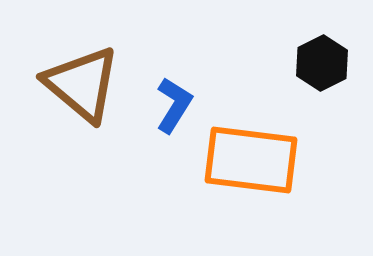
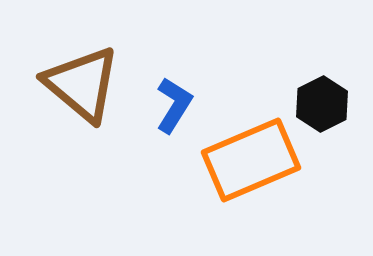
black hexagon: moved 41 px down
orange rectangle: rotated 30 degrees counterclockwise
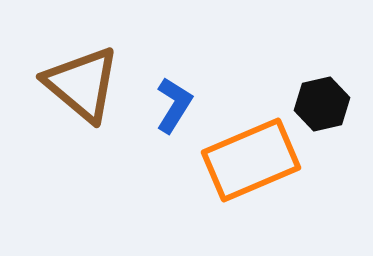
black hexagon: rotated 14 degrees clockwise
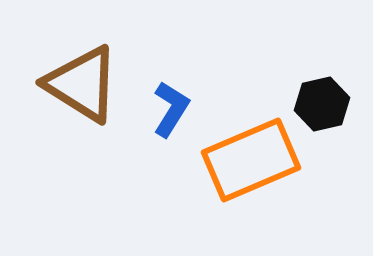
brown triangle: rotated 8 degrees counterclockwise
blue L-shape: moved 3 px left, 4 px down
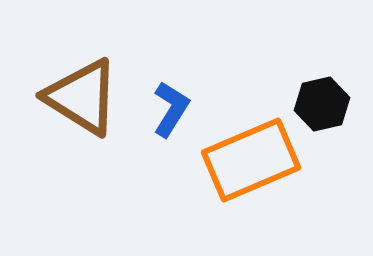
brown triangle: moved 13 px down
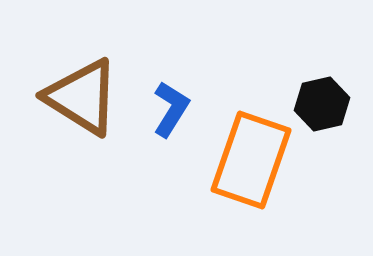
orange rectangle: rotated 48 degrees counterclockwise
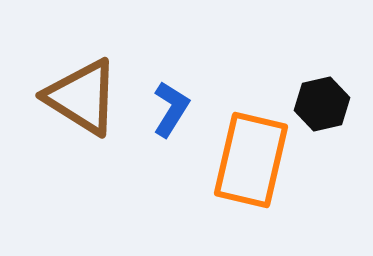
orange rectangle: rotated 6 degrees counterclockwise
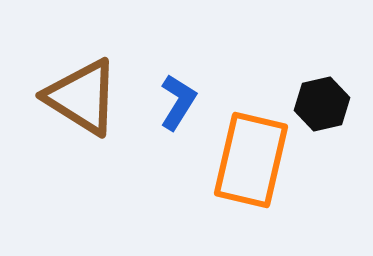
blue L-shape: moved 7 px right, 7 px up
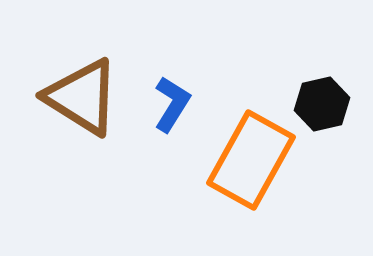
blue L-shape: moved 6 px left, 2 px down
orange rectangle: rotated 16 degrees clockwise
